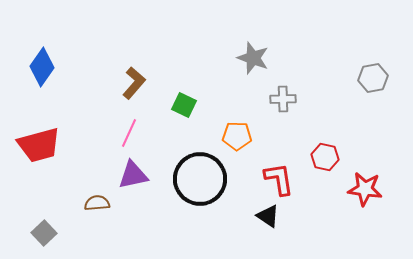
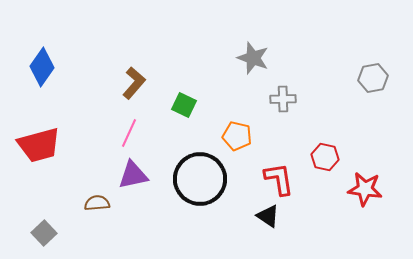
orange pentagon: rotated 12 degrees clockwise
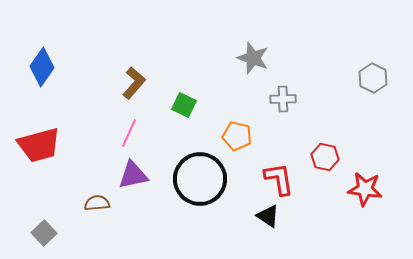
gray hexagon: rotated 24 degrees counterclockwise
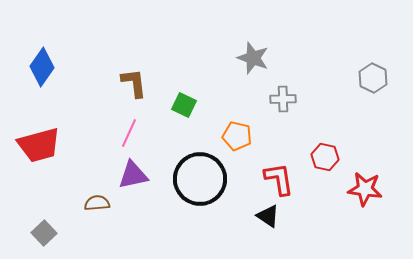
brown L-shape: rotated 48 degrees counterclockwise
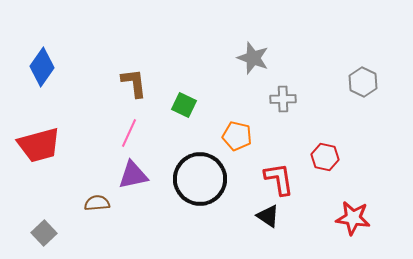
gray hexagon: moved 10 px left, 4 px down
red star: moved 12 px left, 29 px down
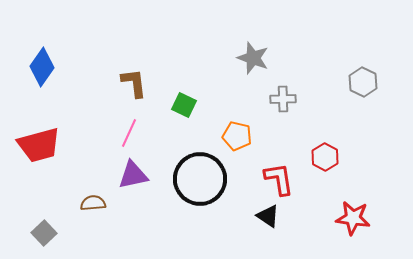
red hexagon: rotated 16 degrees clockwise
brown semicircle: moved 4 px left
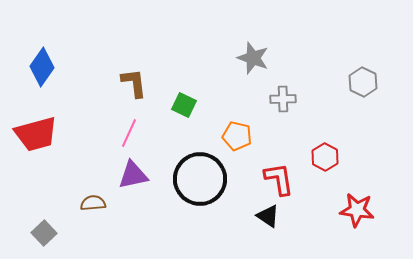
red trapezoid: moved 3 px left, 11 px up
red star: moved 4 px right, 8 px up
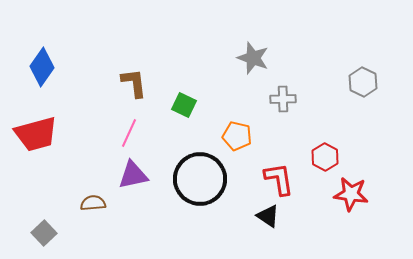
red star: moved 6 px left, 16 px up
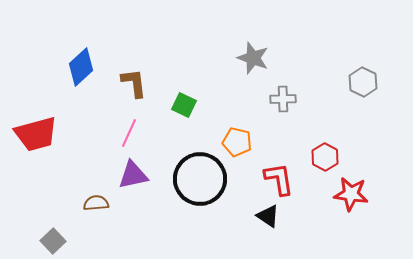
blue diamond: moved 39 px right; rotated 12 degrees clockwise
orange pentagon: moved 6 px down
brown semicircle: moved 3 px right
gray square: moved 9 px right, 8 px down
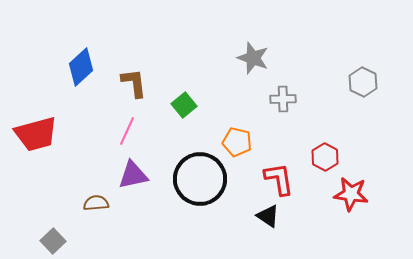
green square: rotated 25 degrees clockwise
pink line: moved 2 px left, 2 px up
